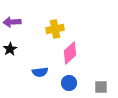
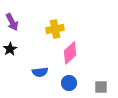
purple arrow: rotated 114 degrees counterclockwise
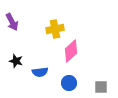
black star: moved 6 px right, 12 px down; rotated 24 degrees counterclockwise
pink diamond: moved 1 px right, 2 px up
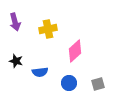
purple arrow: moved 3 px right; rotated 12 degrees clockwise
yellow cross: moved 7 px left
pink diamond: moved 4 px right
gray square: moved 3 px left, 3 px up; rotated 16 degrees counterclockwise
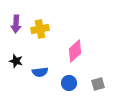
purple arrow: moved 1 px right, 2 px down; rotated 18 degrees clockwise
yellow cross: moved 8 px left
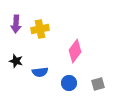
pink diamond: rotated 10 degrees counterclockwise
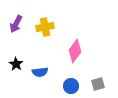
purple arrow: rotated 24 degrees clockwise
yellow cross: moved 5 px right, 2 px up
black star: moved 3 px down; rotated 16 degrees clockwise
blue circle: moved 2 px right, 3 px down
